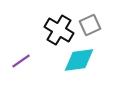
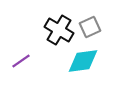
gray square: moved 2 px down
cyan diamond: moved 4 px right, 1 px down
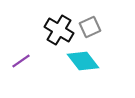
cyan diamond: rotated 60 degrees clockwise
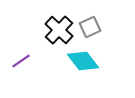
black cross: rotated 12 degrees clockwise
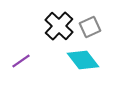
black cross: moved 4 px up
cyan diamond: moved 1 px up
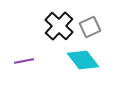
purple line: moved 3 px right; rotated 24 degrees clockwise
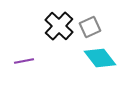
cyan diamond: moved 17 px right, 2 px up
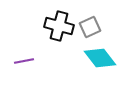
black cross: rotated 28 degrees counterclockwise
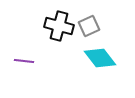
gray square: moved 1 px left, 1 px up
purple line: rotated 18 degrees clockwise
